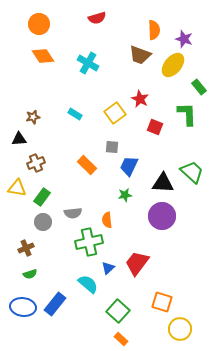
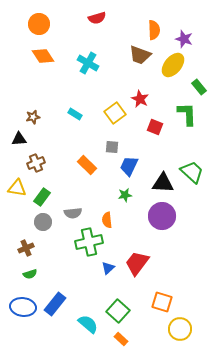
cyan semicircle at (88, 284): moved 40 px down
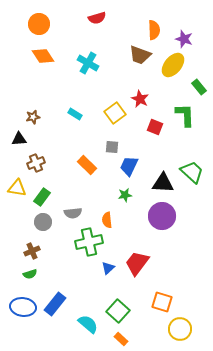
green L-shape at (187, 114): moved 2 px left, 1 px down
brown cross at (26, 248): moved 6 px right, 3 px down
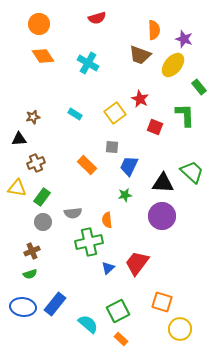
green square at (118, 311): rotated 20 degrees clockwise
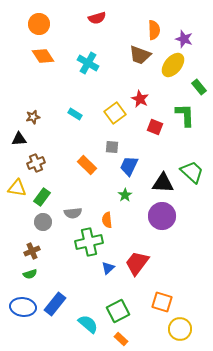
green star at (125, 195): rotated 24 degrees counterclockwise
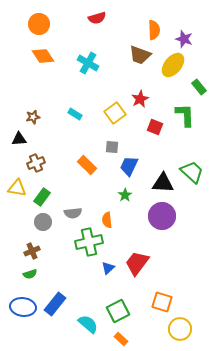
red star at (140, 99): rotated 18 degrees clockwise
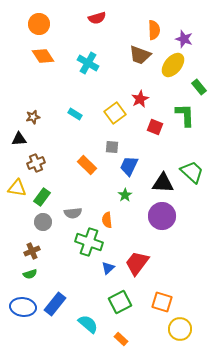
green cross at (89, 242): rotated 32 degrees clockwise
green square at (118, 311): moved 2 px right, 9 px up
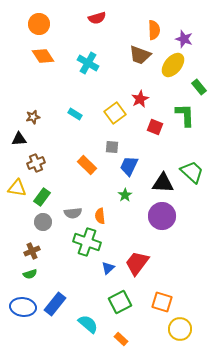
orange semicircle at (107, 220): moved 7 px left, 4 px up
green cross at (89, 242): moved 2 px left
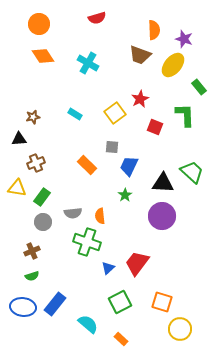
green semicircle at (30, 274): moved 2 px right, 2 px down
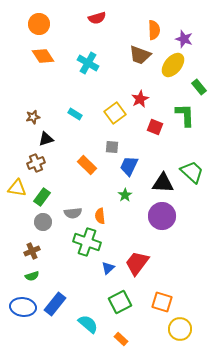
black triangle at (19, 139): moved 27 px right; rotated 14 degrees counterclockwise
